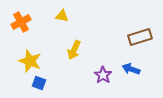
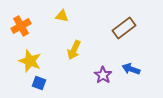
orange cross: moved 4 px down
brown rectangle: moved 16 px left, 9 px up; rotated 20 degrees counterclockwise
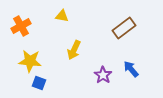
yellow star: rotated 15 degrees counterclockwise
blue arrow: rotated 30 degrees clockwise
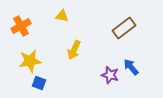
yellow star: rotated 15 degrees counterclockwise
blue arrow: moved 2 px up
purple star: moved 7 px right; rotated 18 degrees counterclockwise
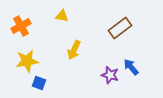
brown rectangle: moved 4 px left
yellow star: moved 3 px left
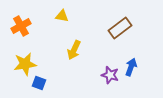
yellow star: moved 2 px left, 3 px down
blue arrow: rotated 60 degrees clockwise
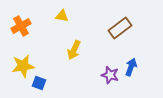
yellow star: moved 2 px left, 2 px down
